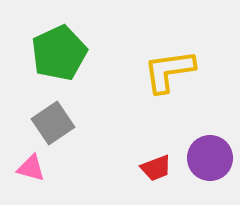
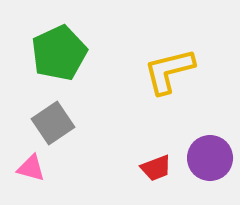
yellow L-shape: rotated 6 degrees counterclockwise
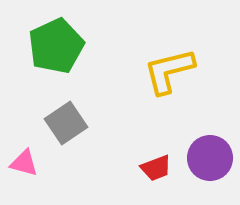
green pentagon: moved 3 px left, 7 px up
gray square: moved 13 px right
pink triangle: moved 7 px left, 5 px up
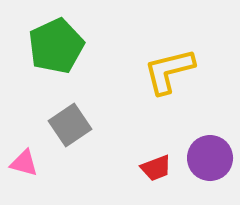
gray square: moved 4 px right, 2 px down
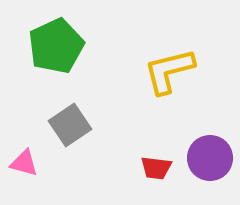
red trapezoid: rotated 28 degrees clockwise
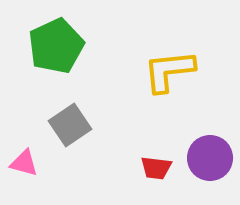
yellow L-shape: rotated 8 degrees clockwise
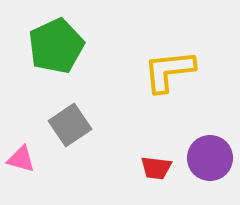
pink triangle: moved 3 px left, 4 px up
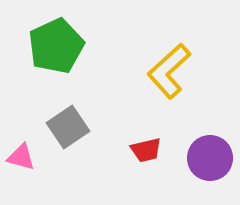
yellow L-shape: rotated 36 degrees counterclockwise
gray square: moved 2 px left, 2 px down
pink triangle: moved 2 px up
red trapezoid: moved 10 px left, 18 px up; rotated 20 degrees counterclockwise
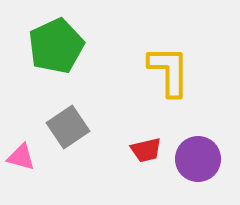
yellow L-shape: rotated 132 degrees clockwise
purple circle: moved 12 px left, 1 px down
